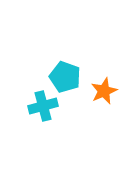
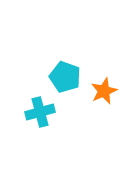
cyan cross: moved 3 px left, 6 px down
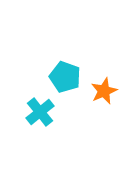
cyan cross: rotated 24 degrees counterclockwise
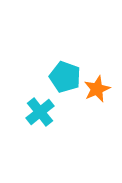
orange star: moved 7 px left, 2 px up
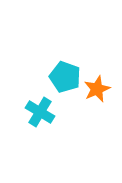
cyan cross: rotated 20 degrees counterclockwise
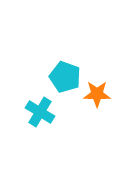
orange star: moved 5 px down; rotated 24 degrees clockwise
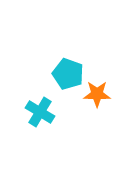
cyan pentagon: moved 3 px right, 3 px up
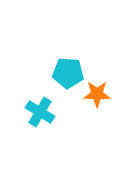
cyan pentagon: moved 1 px up; rotated 16 degrees counterclockwise
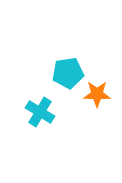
cyan pentagon: rotated 12 degrees counterclockwise
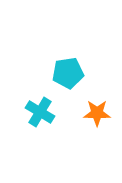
orange star: moved 19 px down
